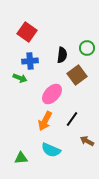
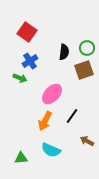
black semicircle: moved 2 px right, 3 px up
blue cross: rotated 28 degrees counterclockwise
brown square: moved 7 px right, 5 px up; rotated 18 degrees clockwise
black line: moved 3 px up
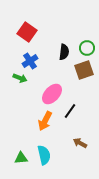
black line: moved 2 px left, 5 px up
brown arrow: moved 7 px left, 2 px down
cyan semicircle: moved 7 px left, 5 px down; rotated 126 degrees counterclockwise
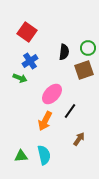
green circle: moved 1 px right
brown arrow: moved 1 px left, 4 px up; rotated 96 degrees clockwise
green triangle: moved 2 px up
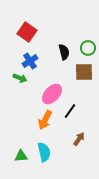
black semicircle: rotated 21 degrees counterclockwise
brown square: moved 2 px down; rotated 18 degrees clockwise
orange arrow: moved 1 px up
cyan semicircle: moved 3 px up
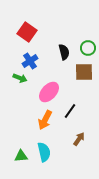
pink ellipse: moved 3 px left, 2 px up
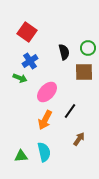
pink ellipse: moved 2 px left
